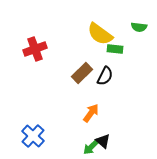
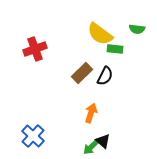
green semicircle: moved 2 px left, 2 px down
orange arrow: rotated 18 degrees counterclockwise
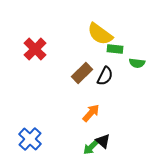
green semicircle: moved 34 px down
red cross: rotated 25 degrees counterclockwise
orange arrow: rotated 24 degrees clockwise
blue cross: moved 3 px left, 3 px down
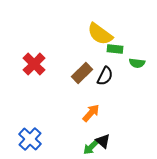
red cross: moved 1 px left, 15 px down
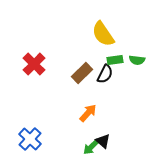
yellow semicircle: moved 3 px right; rotated 20 degrees clockwise
green rectangle: moved 11 px down; rotated 14 degrees counterclockwise
green semicircle: moved 3 px up
black semicircle: moved 2 px up
orange arrow: moved 3 px left
